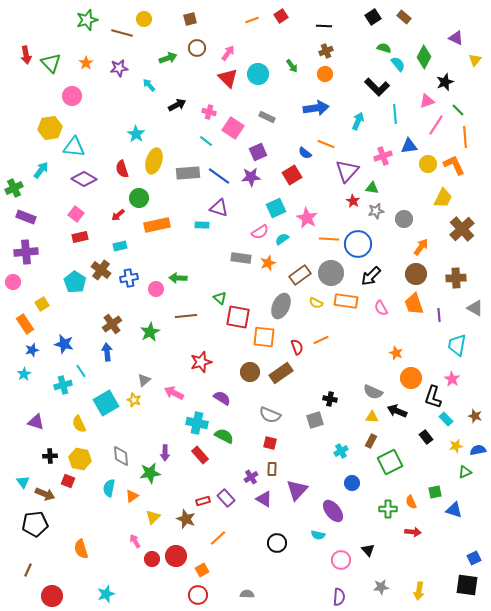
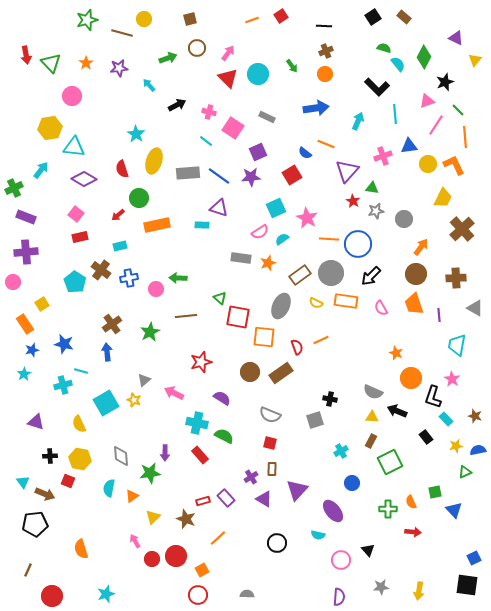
cyan line at (81, 371): rotated 40 degrees counterclockwise
blue triangle at (454, 510): rotated 30 degrees clockwise
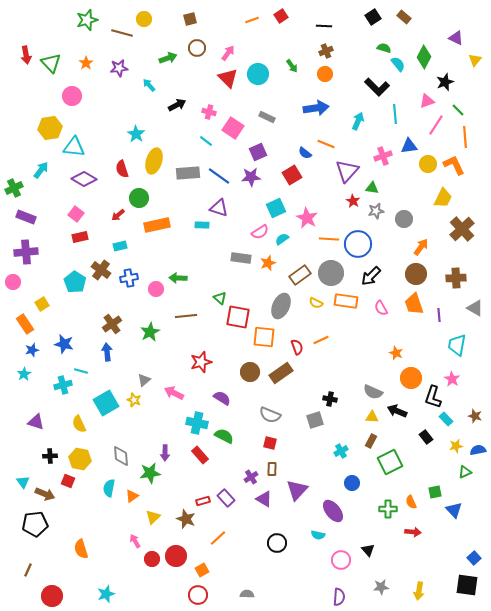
blue square at (474, 558): rotated 16 degrees counterclockwise
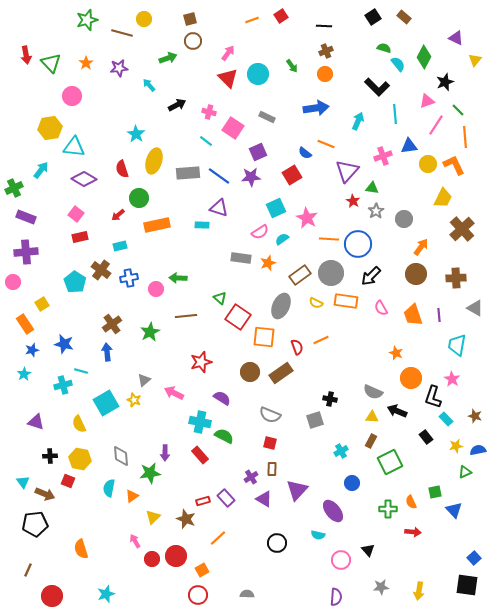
brown circle at (197, 48): moved 4 px left, 7 px up
gray star at (376, 211): rotated 21 degrees counterclockwise
orange trapezoid at (414, 304): moved 1 px left, 11 px down
red square at (238, 317): rotated 25 degrees clockwise
cyan cross at (197, 423): moved 3 px right, 1 px up
purple semicircle at (339, 597): moved 3 px left
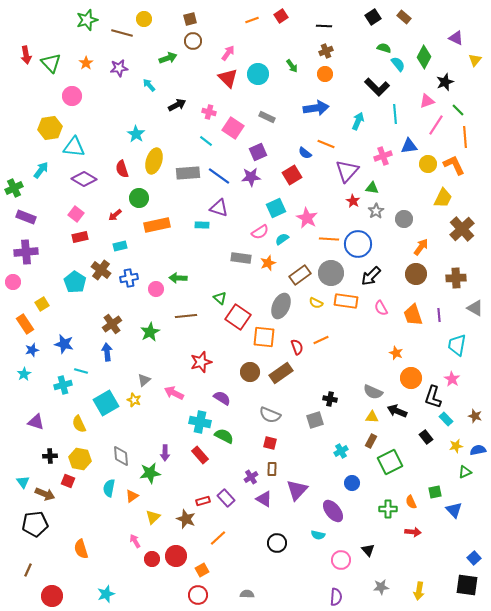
red arrow at (118, 215): moved 3 px left
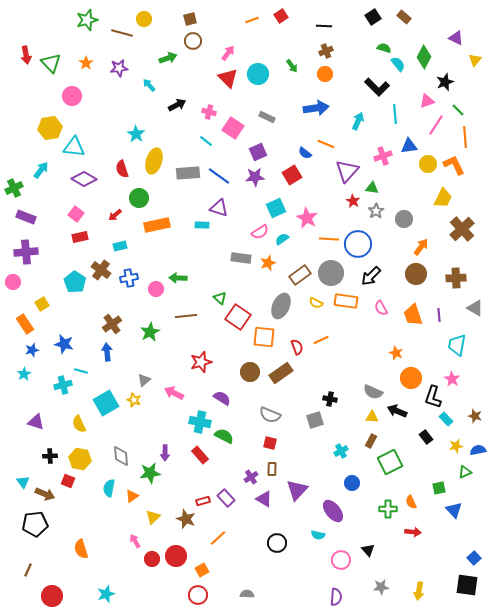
purple star at (251, 177): moved 4 px right
green square at (435, 492): moved 4 px right, 4 px up
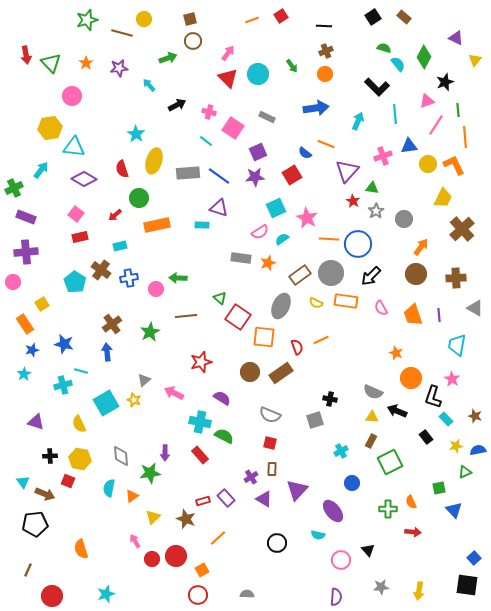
green line at (458, 110): rotated 40 degrees clockwise
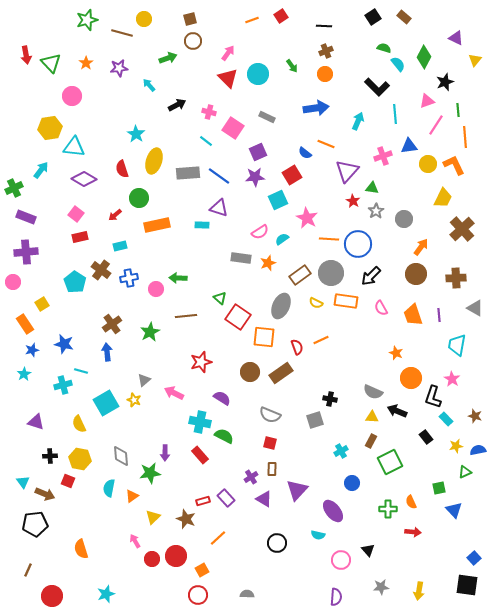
cyan square at (276, 208): moved 2 px right, 8 px up
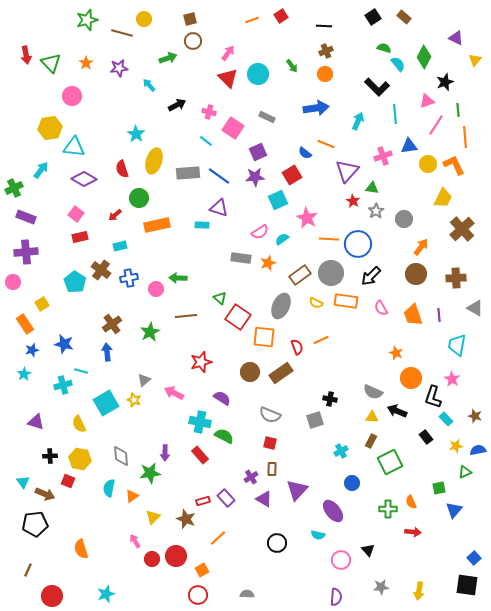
blue triangle at (454, 510): rotated 24 degrees clockwise
